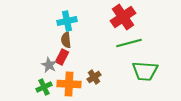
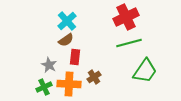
red cross: moved 3 px right; rotated 10 degrees clockwise
cyan cross: rotated 30 degrees counterclockwise
brown semicircle: rotated 119 degrees counterclockwise
red rectangle: moved 13 px right; rotated 21 degrees counterclockwise
green trapezoid: rotated 60 degrees counterclockwise
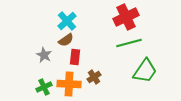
gray star: moved 5 px left, 10 px up
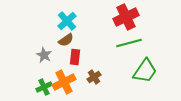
orange cross: moved 5 px left, 2 px up; rotated 30 degrees counterclockwise
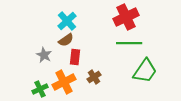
green line: rotated 15 degrees clockwise
green cross: moved 4 px left, 2 px down
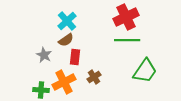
green line: moved 2 px left, 3 px up
green cross: moved 1 px right, 1 px down; rotated 28 degrees clockwise
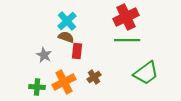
brown semicircle: moved 3 px up; rotated 126 degrees counterclockwise
red rectangle: moved 2 px right, 6 px up
green trapezoid: moved 1 px right, 2 px down; rotated 20 degrees clockwise
green cross: moved 4 px left, 3 px up
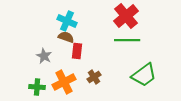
red cross: moved 1 px up; rotated 15 degrees counterclockwise
cyan cross: rotated 24 degrees counterclockwise
gray star: moved 1 px down
green trapezoid: moved 2 px left, 2 px down
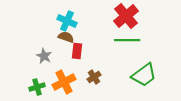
green cross: rotated 21 degrees counterclockwise
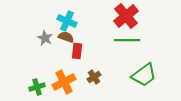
gray star: moved 1 px right, 18 px up
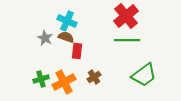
green cross: moved 4 px right, 8 px up
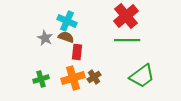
red rectangle: moved 1 px down
green trapezoid: moved 2 px left, 1 px down
orange cross: moved 9 px right, 4 px up; rotated 10 degrees clockwise
